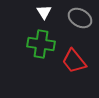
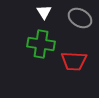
red trapezoid: rotated 48 degrees counterclockwise
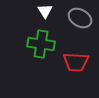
white triangle: moved 1 px right, 1 px up
red trapezoid: moved 2 px right, 1 px down
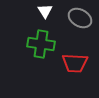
red trapezoid: moved 1 px left, 1 px down
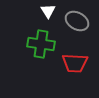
white triangle: moved 3 px right
gray ellipse: moved 3 px left, 3 px down
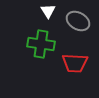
gray ellipse: moved 1 px right
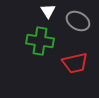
green cross: moved 1 px left, 3 px up
red trapezoid: rotated 16 degrees counterclockwise
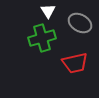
gray ellipse: moved 2 px right, 2 px down
green cross: moved 2 px right, 3 px up; rotated 24 degrees counterclockwise
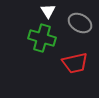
green cross: rotated 32 degrees clockwise
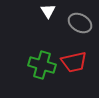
green cross: moved 27 px down
red trapezoid: moved 1 px left, 1 px up
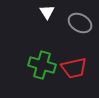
white triangle: moved 1 px left, 1 px down
red trapezoid: moved 6 px down
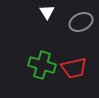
gray ellipse: moved 1 px right, 1 px up; rotated 55 degrees counterclockwise
